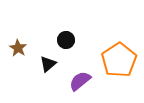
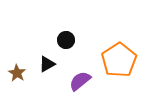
brown star: moved 1 px left, 25 px down
black triangle: moved 1 px left; rotated 12 degrees clockwise
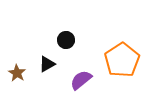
orange pentagon: moved 3 px right
purple semicircle: moved 1 px right, 1 px up
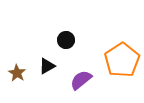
black triangle: moved 2 px down
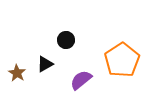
black triangle: moved 2 px left, 2 px up
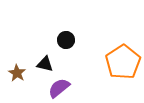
orange pentagon: moved 1 px right, 2 px down
black triangle: rotated 42 degrees clockwise
purple semicircle: moved 22 px left, 8 px down
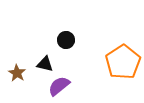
purple semicircle: moved 2 px up
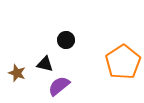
brown star: rotated 12 degrees counterclockwise
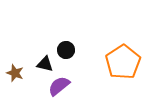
black circle: moved 10 px down
brown star: moved 2 px left
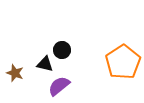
black circle: moved 4 px left
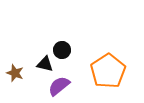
orange pentagon: moved 15 px left, 9 px down
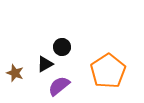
black circle: moved 3 px up
black triangle: rotated 42 degrees counterclockwise
